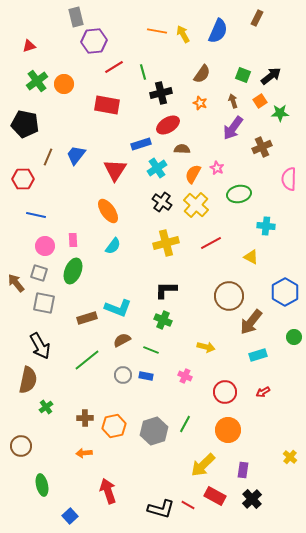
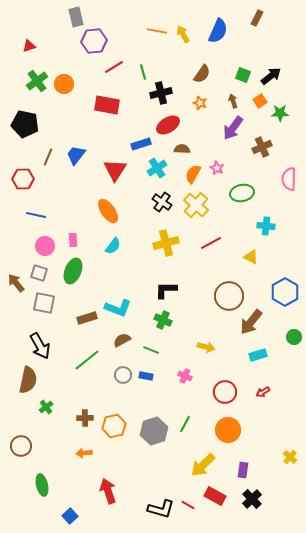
green ellipse at (239, 194): moved 3 px right, 1 px up
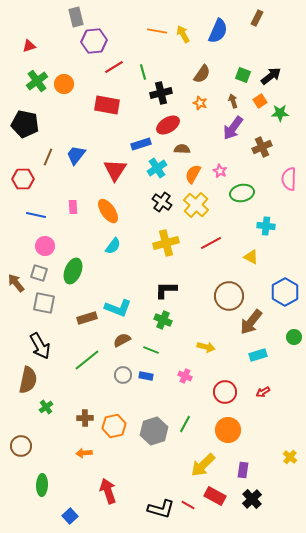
pink star at (217, 168): moved 3 px right, 3 px down
pink rectangle at (73, 240): moved 33 px up
green ellipse at (42, 485): rotated 15 degrees clockwise
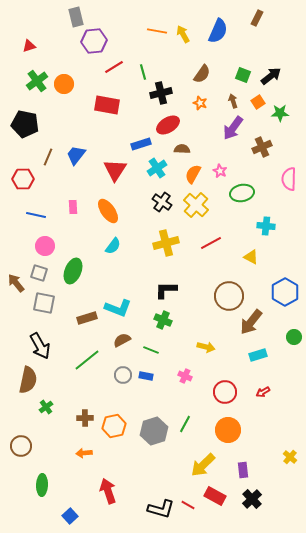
orange square at (260, 101): moved 2 px left, 1 px down
purple rectangle at (243, 470): rotated 14 degrees counterclockwise
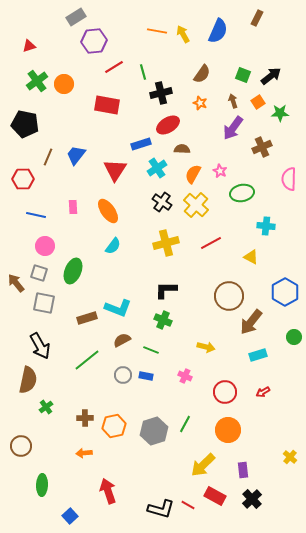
gray rectangle at (76, 17): rotated 72 degrees clockwise
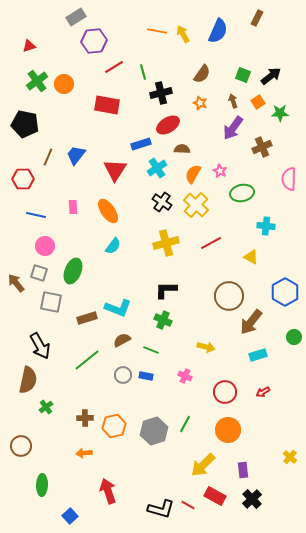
gray square at (44, 303): moved 7 px right, 1 px up
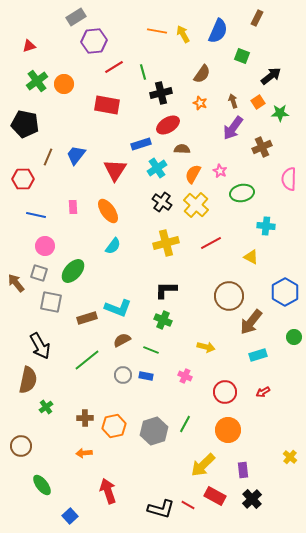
green square at (243, 75): moved 1 px left, 19 px up
green ellipse at (73, 271): rotated 20 degrees clockwise
green ellipse at (42, 485): rotated 40 degrees counterclockwise
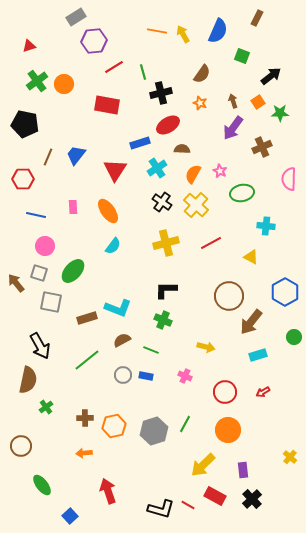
blue rectangle at (141, 144): moved 1 px left, 1 px up
